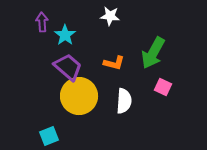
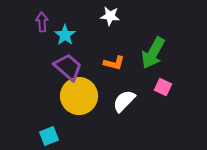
white semicircle: rotated 140 degrees counterclockwise
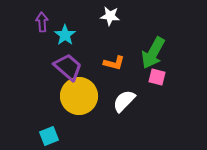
pink square: moved 6 px left, 10 px up; rotated 12 degrees counterclockwise
